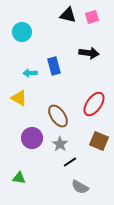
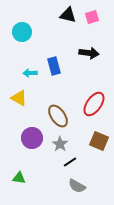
gray semicircle: moved 3 px left, 1 px up
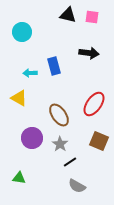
pink square: rotated 24 degrees clockwise
brown ellipse: moved 1 px right, 1 px up
